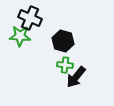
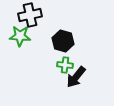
black cross: moved 3 px up; rotated 35 degrees counterclockwise
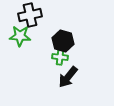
green cross: moved 5 px left, 8 px up
black arrow: moved 8 px left
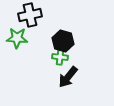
green star: moved 3 px left, 2 px down
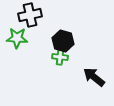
black arrow: moved 26 px right; rotated 90 degrees clockwise
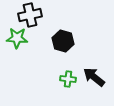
green cross: moved 8 px right, 22 px down
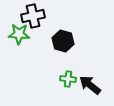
black cross: moved 3 px right, 1 px down
green star: moved 2 px right, 4 px up
black arrow: moved 4 px left, 8 px down
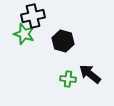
green star: moved 5 px right; rotated 15 degrees clockwise
black arrow: moved 11 px up
